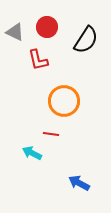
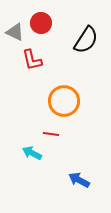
red circle: moved 6 px left, 4 px up
red L-shape: moved 6 px left
blue arrow: moved 3 px up
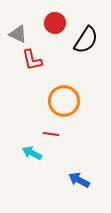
red circle: moved 14 px right
gray triangle: moved 3 px right, 2 px down
